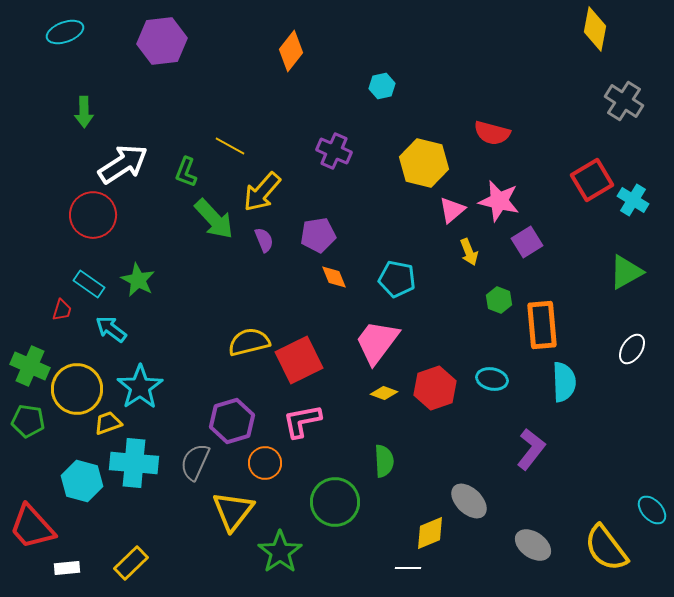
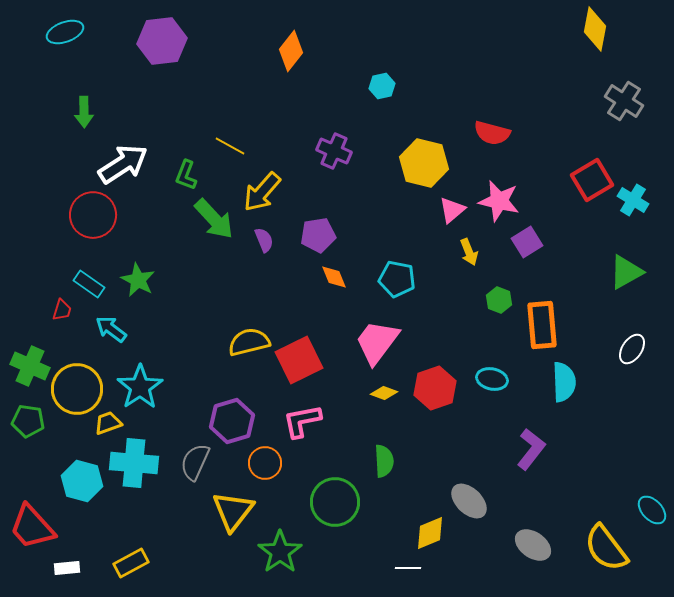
green L-shape at (186, 172): moved 3 px down
yellow rectangle at (131, 563): rotated 16 degrees clockwise
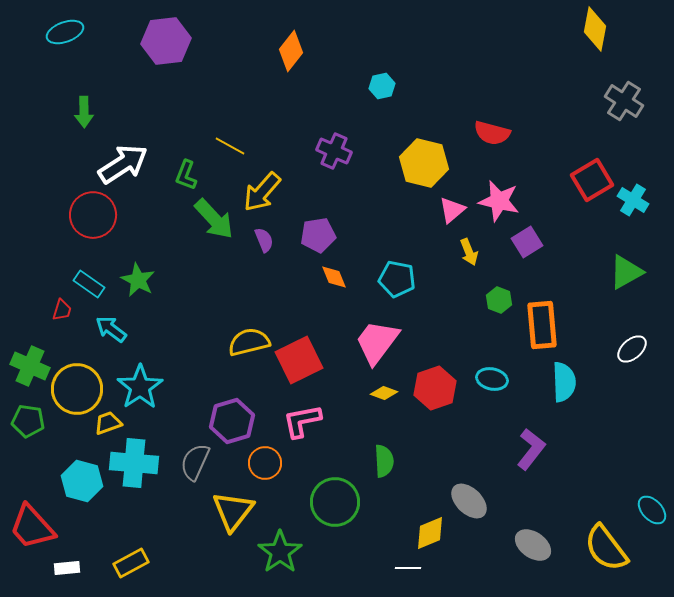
purple hexagon at (162, 41): moved 4 px right
white ellipse at (632, 349): rotated 16 degrees clockwise
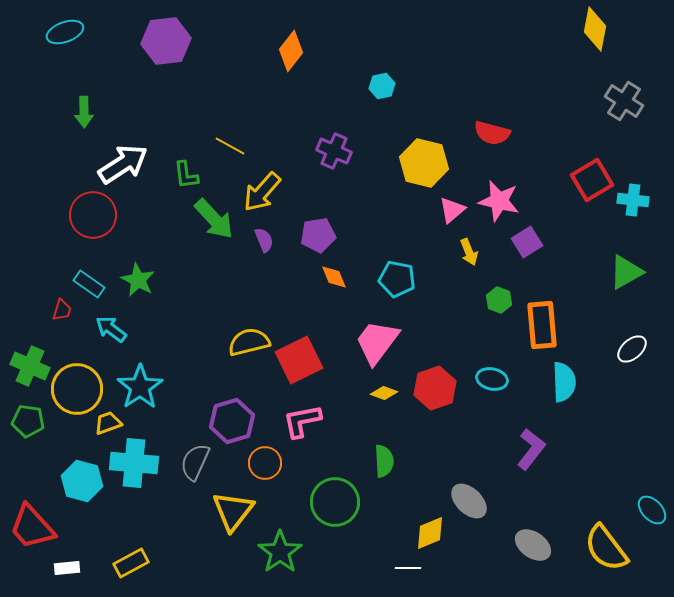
green L-shape at (186, 175): rotated 28 degrees counterclockwise
cyan cross at (633, 200): rotated 24 degrees counterclockwise
